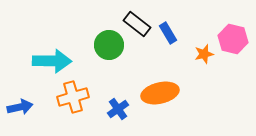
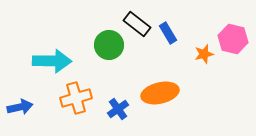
orange cross: moved 3 px right, 1 px down
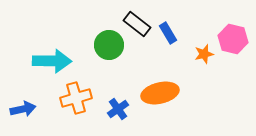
blue arrow: moved 3 px right, 2 px down
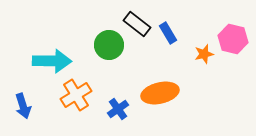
orange cross: moved 3 px up; rotated 16 degrees counterclockwise
blue arrow: moved 3 px up; rotated 85 degrees clockwise
